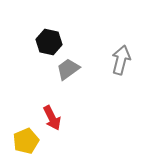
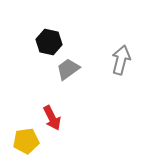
yellow pentagon: rotated 15 degrees clockwise
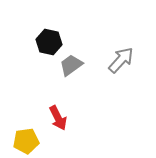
gray arrow: rotated 28 degrees clockwise
gray trapezoid: moved 3 px right, 4 px up
red arrow: moved 6 px right
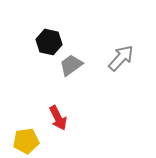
gray arrow: moved 2 px up
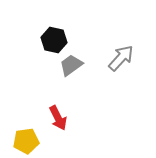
black hexagon: moved 5 px right, 2 px up
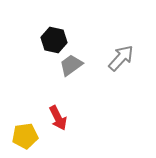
yellow pentagon: moved 1 px left, 5 px up
